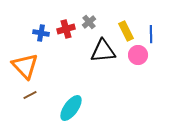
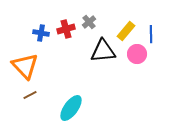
yellow rectangle: rotated 66 degrees clockwise
pink circle: moved 1 px left, 1 px up
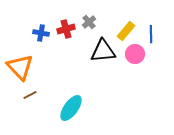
pink circle: moved 2 px left
orange triangle: moved 5 px left, 1 px down
